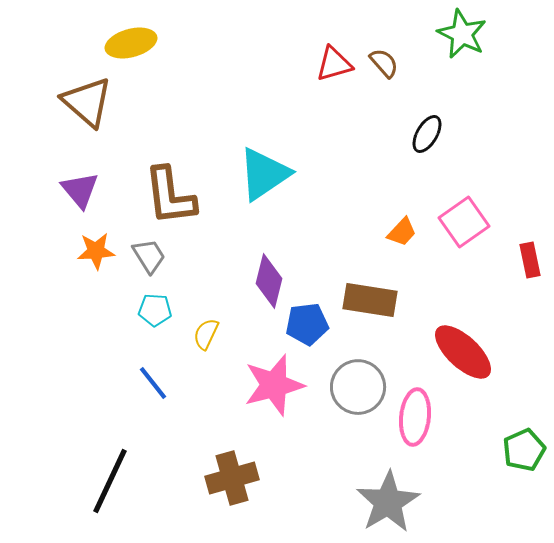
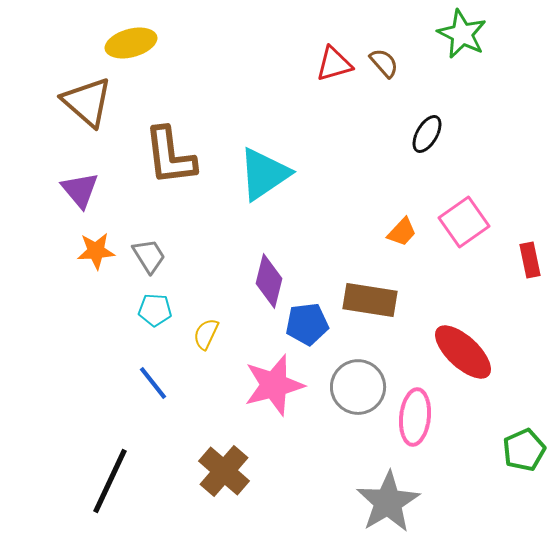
brown L-shape: moved 40 px up
brown cross: moved 8 px left, 7 px up; rotated 33 degrees counterclockwise
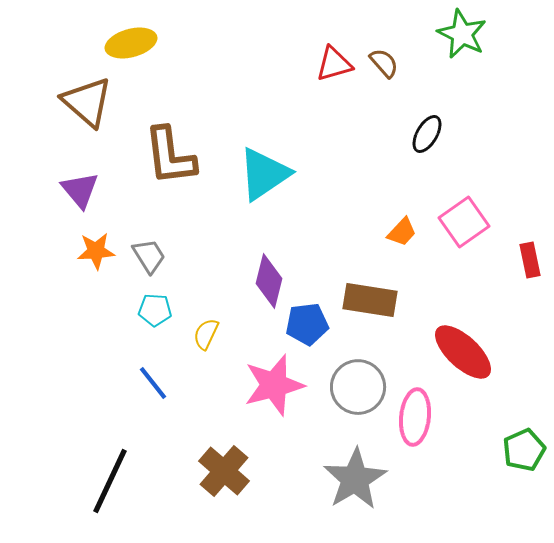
gray star: moved 33 px left, 23 px up
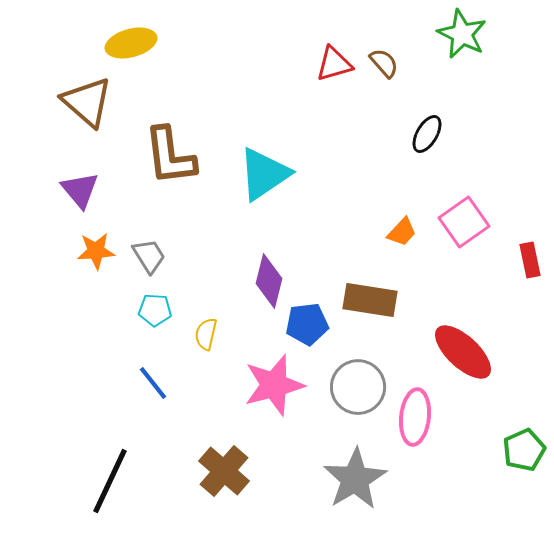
yellow semicircle: rotated 12 degrees counterclockwise
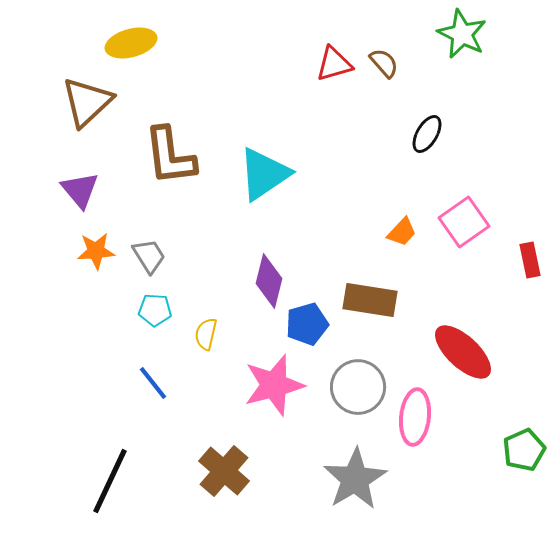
brown triangle: rotated 36 degrees clockwise
blue pentagon: rotated 9 degrees counterclockwise
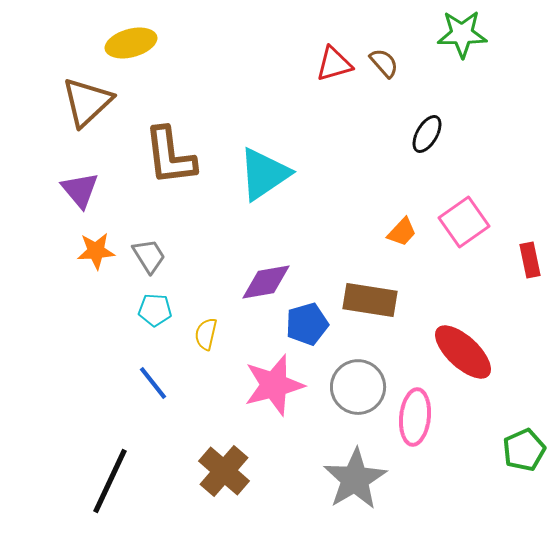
green star: rotated 27 degrees counterclockwise
purple diamond: moved 3 px left, 1 px down; rotated 66 degrees clockwise
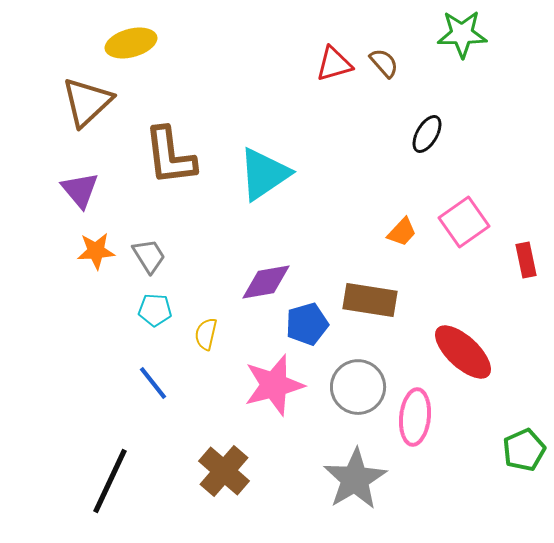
red rectangle: moved 4 px left
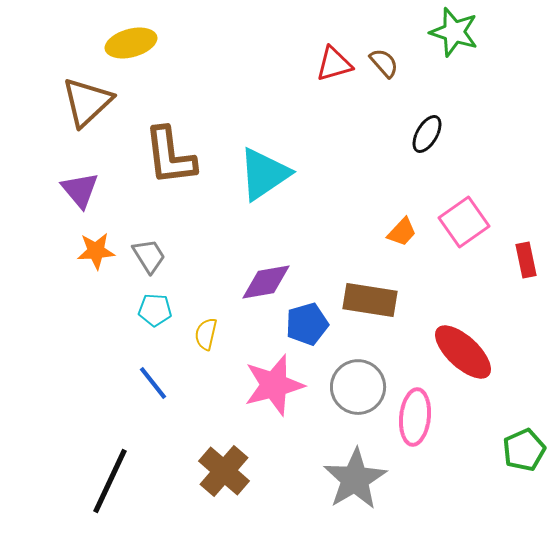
green star: moved 8 px left, 2 px up; rotated 18 degrees clockwise
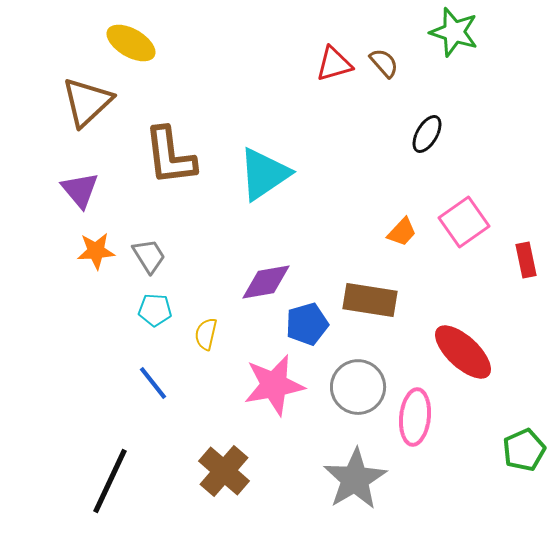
yellow ellipse: rotated 45 degrees clockwise
pink star: rotated 4 degrees clockwise
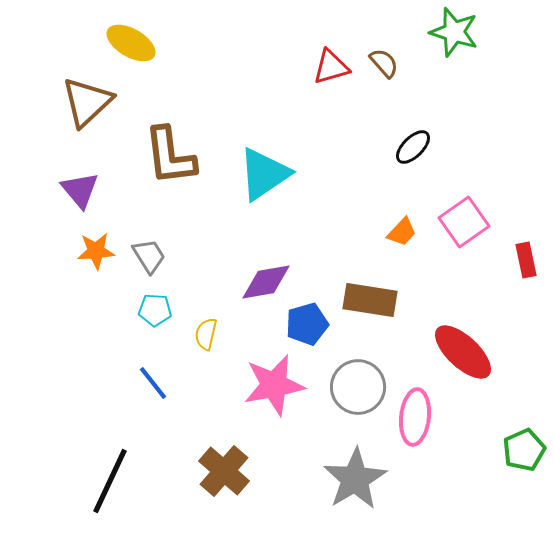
red triangle: moved 3 px left, 3 px down
black ellipse: moved 14 px left, 13 px down; rotated 15 degrees clockwise
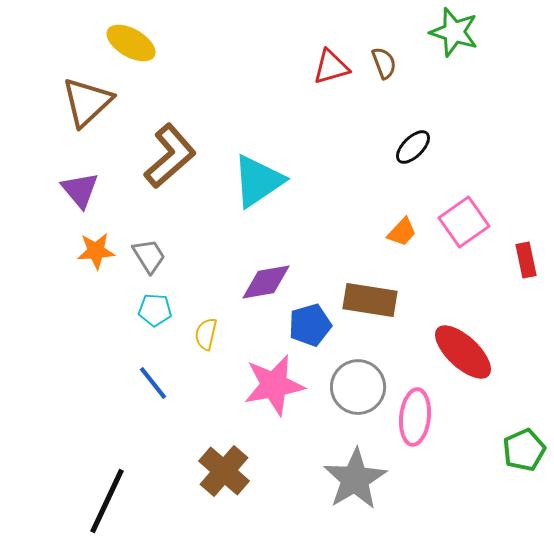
brown semicircle: rotated 20 degrees clockwise
brown L-shape: rotated 124 degrees counterclockwise
cyan triangle: moved 6 px left, 7 px down
blue pentagon: moved 3 px right, 1 px down
black line: moved 3 px left, 20 px down
